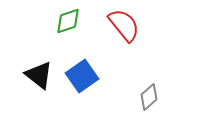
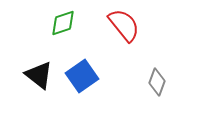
green diamond: moved 5 px left, 2 px down
gray diamond: moved 8 px right, 15 px up; rotated 28 degrees counterclockwise
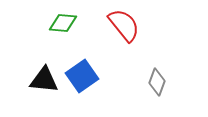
green diamond: rotated 24 degrees clockwise
black triangle: moved 5 px right, 5 px down; rotated 32 degrees counterclockwise
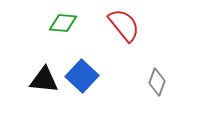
blue square: rotated 12 degrees counterclockwise
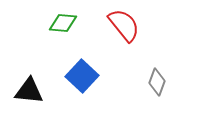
black triangle: moved 15 px left, 11 px down
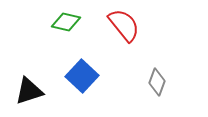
green diamond: moved 3 px right, 1 px up; rotated 8 degrees clockwise
black triangle: rotated 24 degrees counterclockwise
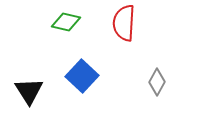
red semicircle: moved 2 px up; rotated 138 degrees counterclockwise
gray diamond: rotated 8 degrees clockwise
black triangle: rotated 44 degrees counterclockwise
